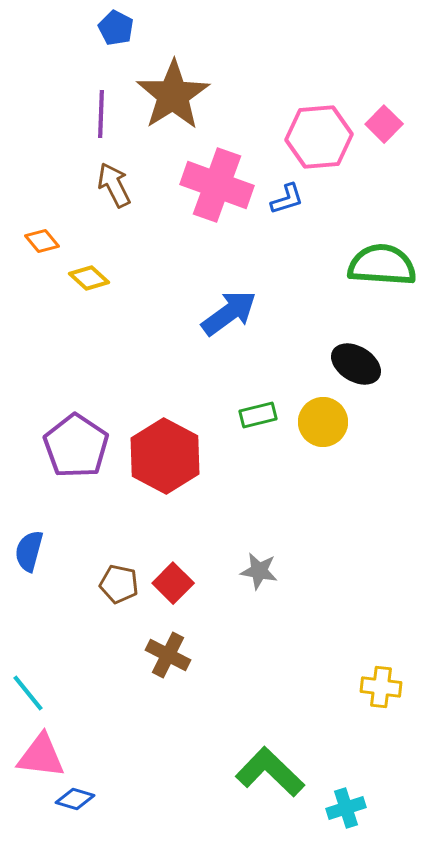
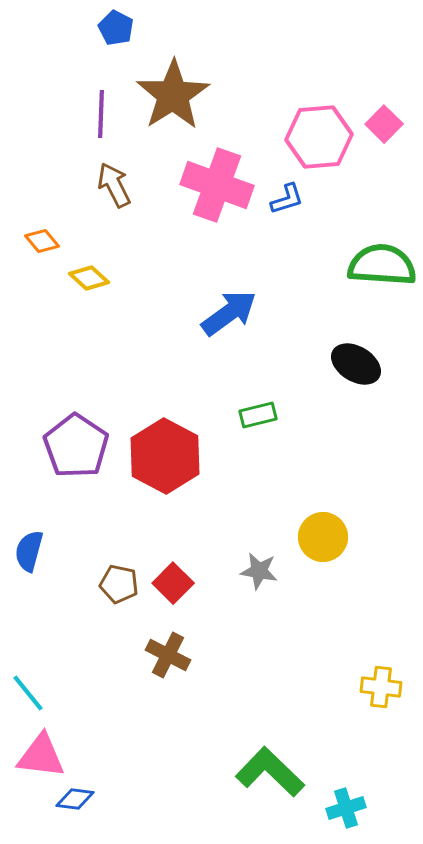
yellow circle: moved 115 px down
blue diamond: rotated 9 degrees counterclockwise
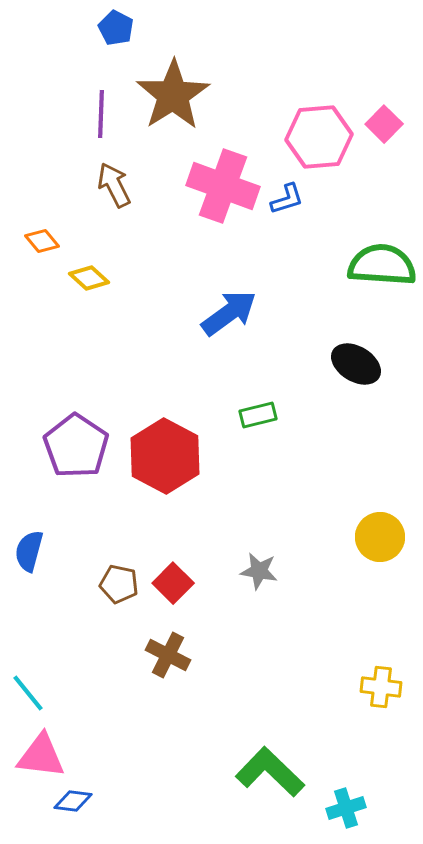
pink cross: moved 6 px right, 1 px down
yellow circle: moved 57 px right
blue diamond: moved 2 px left, 2 px down
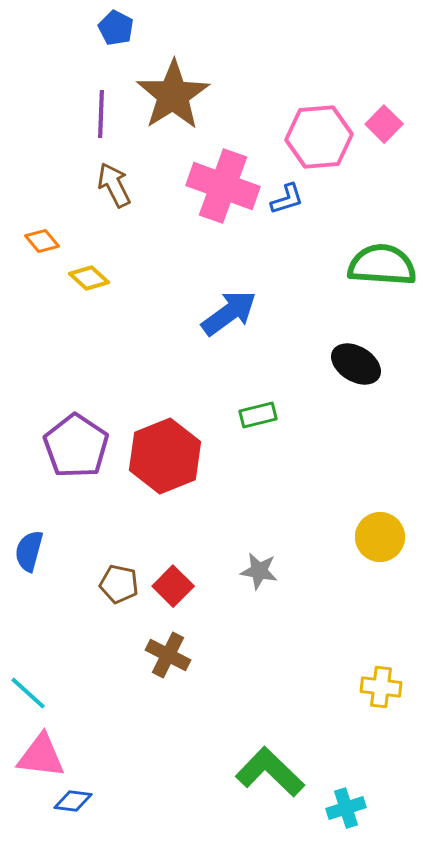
red hexagon: rotated 10 degrees clockwise
red square: moved 3 px down
cyan line: rotated 9 degrees counterclockwise
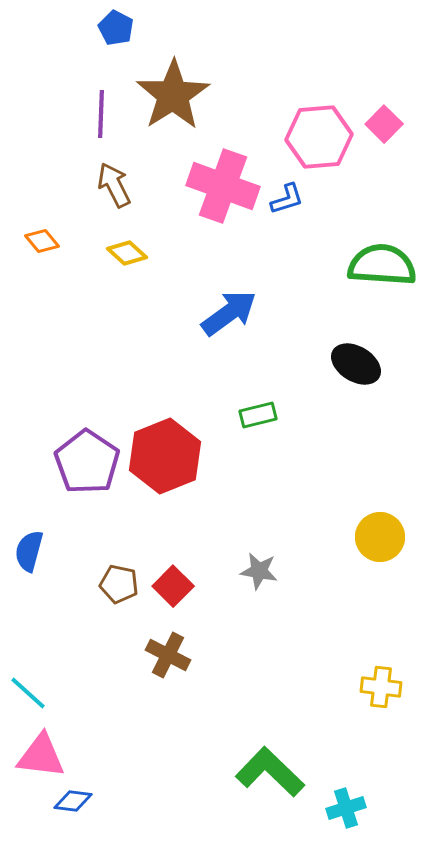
yellow diamond: moved 38 px right, 25 px up
purple pentagon: moved 11 px right, 16 px down
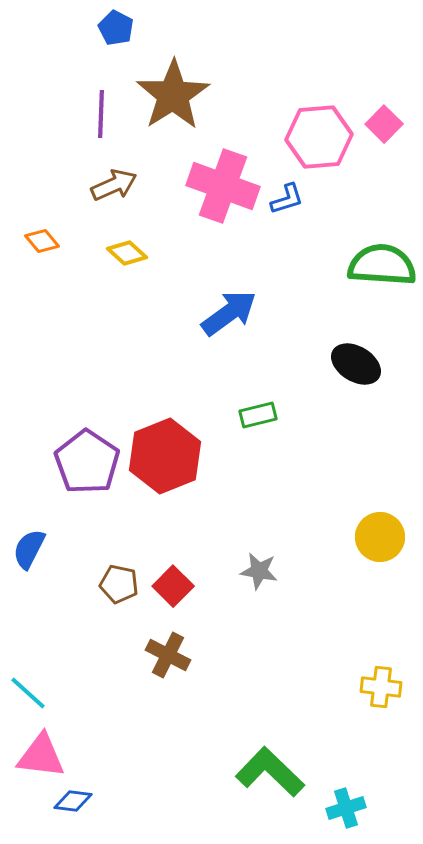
brown arrow: rotated 93 degrees clockwise
blue semicircle: moved 2 px up; rotated 12 degrees clockwise
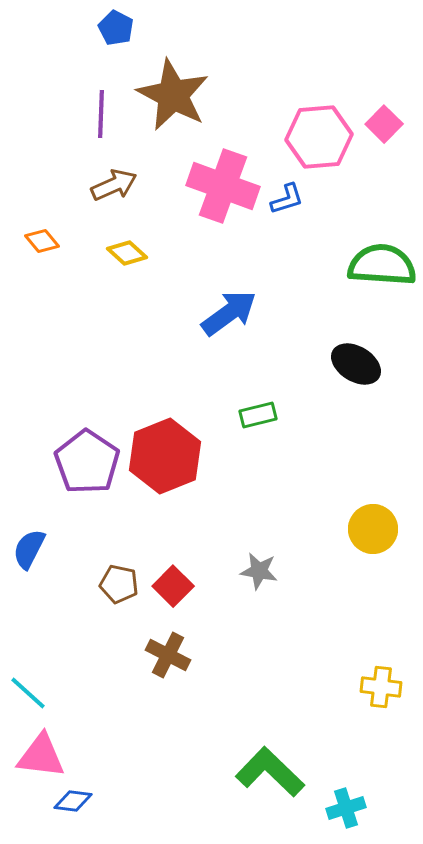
brown star: rotated 12 degrees counterclockwise
yellow circle: moved 7 px left, 8 px up
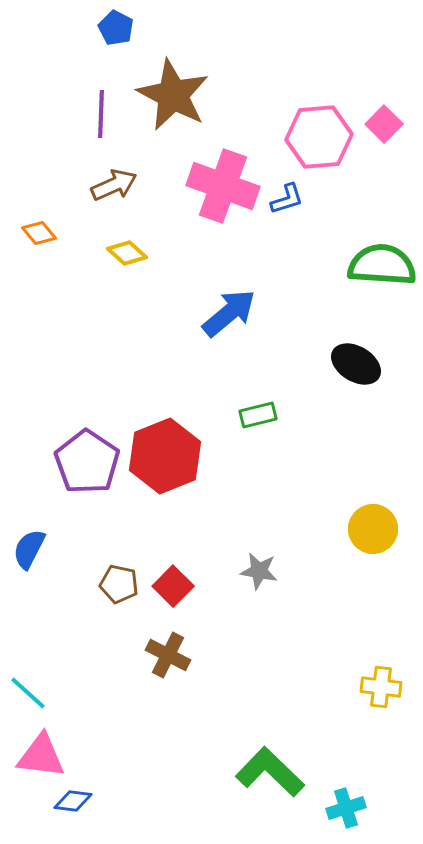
orange diamond: moved 3 px left, 8 px up
blue arrow: rotated 4 degrees counterclockwise
